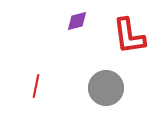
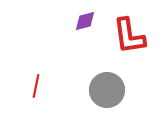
purple diamond: moved 8 px right
gray circle: moved 1 px right, 2 px down
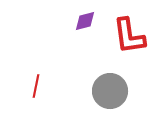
gray circle: moved 3 px right, 1 px down
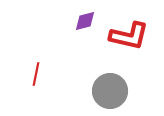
red L-shape: rotated 69 degrees counterclockwise
red line: moved 12 px up
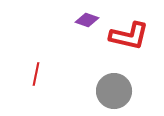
purple diamond: moved 2 px right, 1 px up; rotated 35 degrees clockwise
gray circle: moved 4 px right
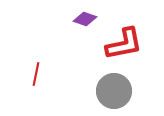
purple diamond: moved 2 px left, 1 px up
red L-shape: moved 5 px left, 8 px down; rotated 24 degrees counterclockwise
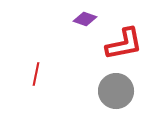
gray circle: moved 2 px right
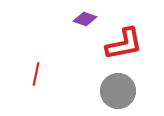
gray circle: moved 2 px right
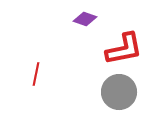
red L-shape: moved 5 px down
gray circle: moved 1 px right, 1 px down
